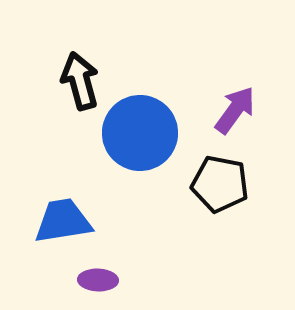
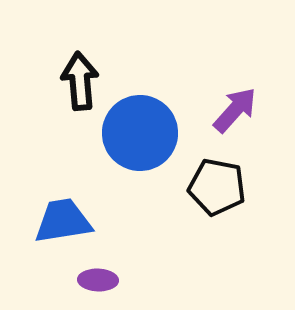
black arrow: rotated 10 degrees clockwise
purple arrow: rotated 6 degrees clockwise
black pentagon: moved 3 px left, 3 px down
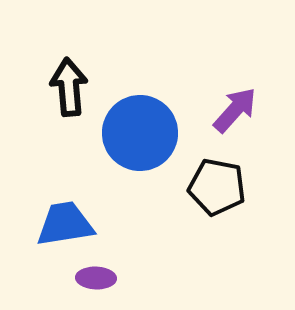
black arrow: moved 11 px left, 6 px down
blue trapezoid: moved 2 px right, 3 px down
purple ellipse: moved 2 px left, 2 px up
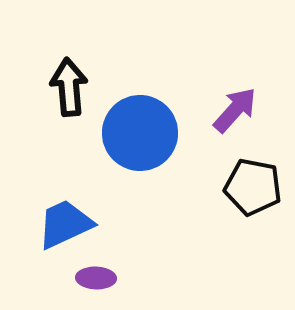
black pentagon: moved 36 px right
blue trapezoid: rotated 16 degrees counterclockwise
